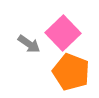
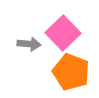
gray arrow: rotated 30 degrees counterclockwise
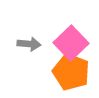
pink square: moved 8 px right, 10 px down
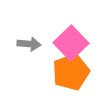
orange pentagon: rotated 30 degrees clockwise
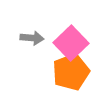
gray arrow: moved 3 px right, 6 px up
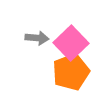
gray arrow: moved 5 px right
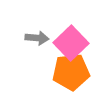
orange pentagon: rotated 15 degrees clockwise
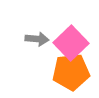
gray arrow: moved 1 px down
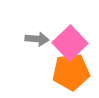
pink square: moved 1 px left
